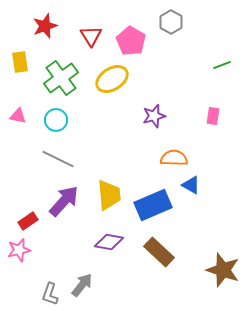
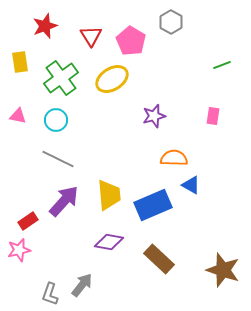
brown rectangle: moved 7 px down
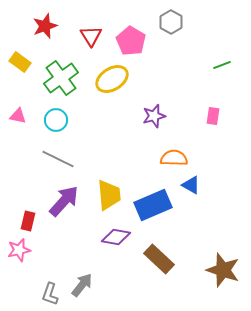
yellow rectangle: rotated 45 degrees counterclockwise
red rectangle: rotated 42 degrees counterclockwise
purple diamond: moved 7 px right, 5 px up
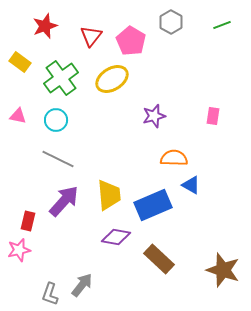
red triangle: rotated 10 degrees clockwise
green line: moved 40 px up
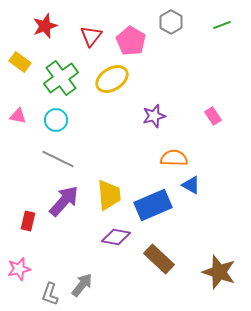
pink rectangle: rotated 42 degrees counterclockwise
pink star: moved 19 px down
brown star: moved 4 px left, 2 px down
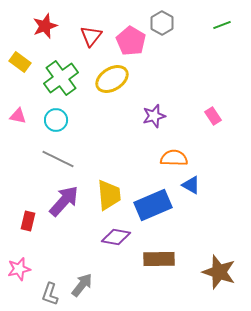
gray hexagon: moved 9 px left, 1 px down
brown rectangle: rotated 44 degrees counterclockwise
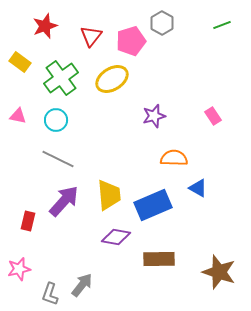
pink pentagon: rotated 24 degrees clockwise
blue triangle: moved 7 px right, 3 px down
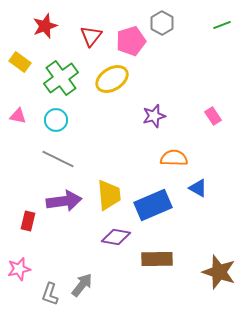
purple arrow: rotated 40 degrees clockwise
brown rectangle: moved 2 px left
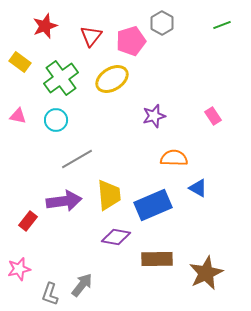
gray line: moved 19 px right; rotated 56 degrees counterclockwise
red rectangle: rotated 24 degrees clockwise
brown star: moved 13 px left, 1 px down; rotated 28 degrees clockwise
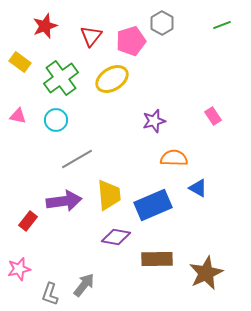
purple star: moved 5 px down
gray arrow: moved 2 px right
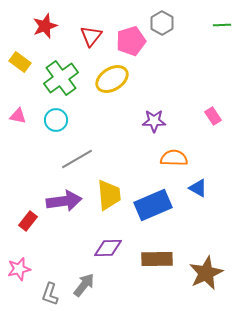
green line: rotated 18 degrees clockwise
purple star: rotated 15 degrees clockwise
purple diamond: moved 8 px left, 11 px down; rotated 12 degrees counterclockwise
